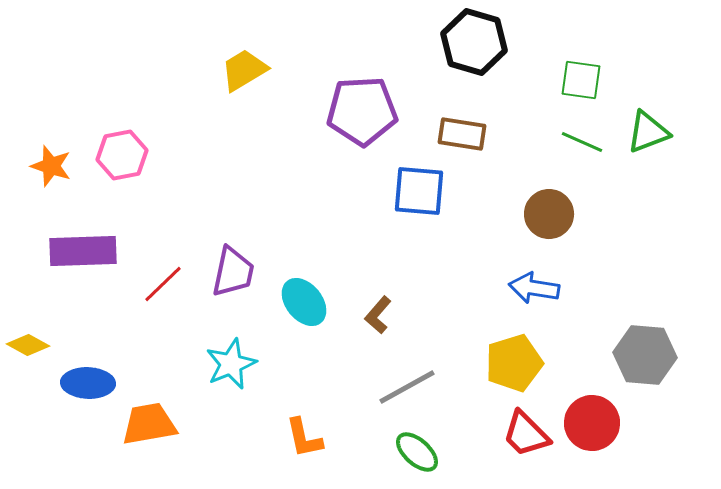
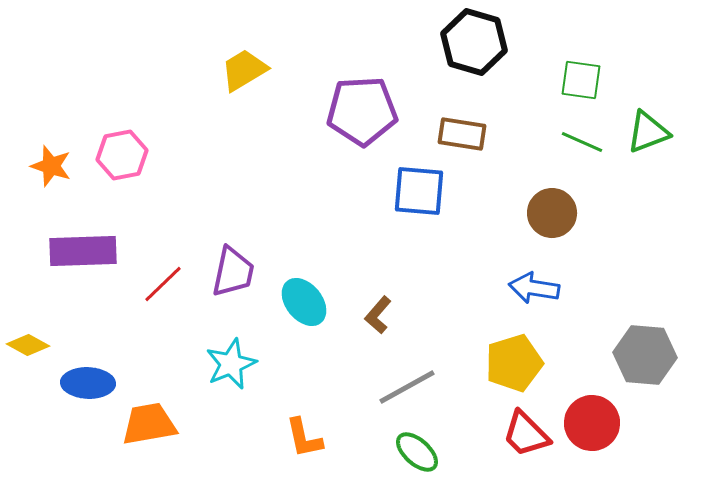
brown circle: moved 3 px right, 1 px up
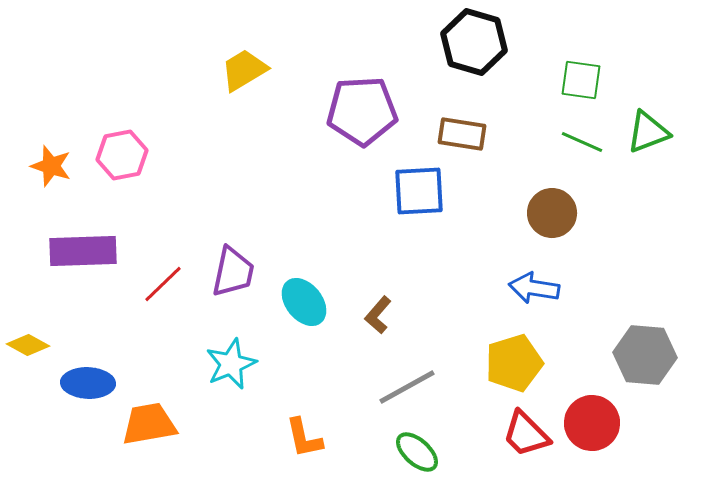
blue square: rotated 8 degrees counterclockwise
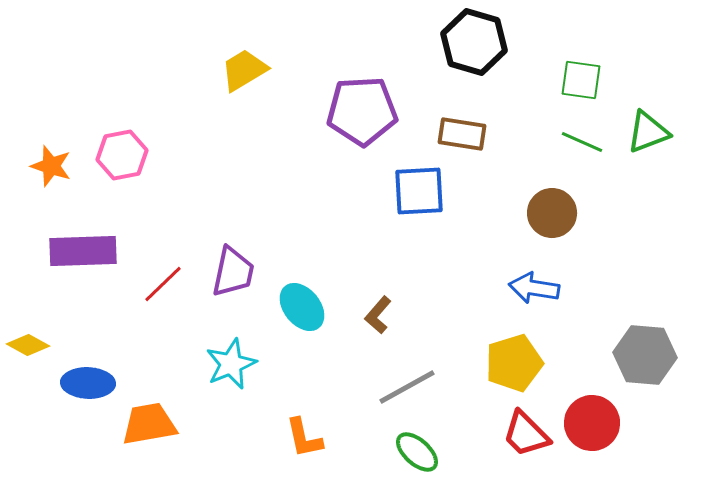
cyan ellipse: moved 2 px left, 5 px down
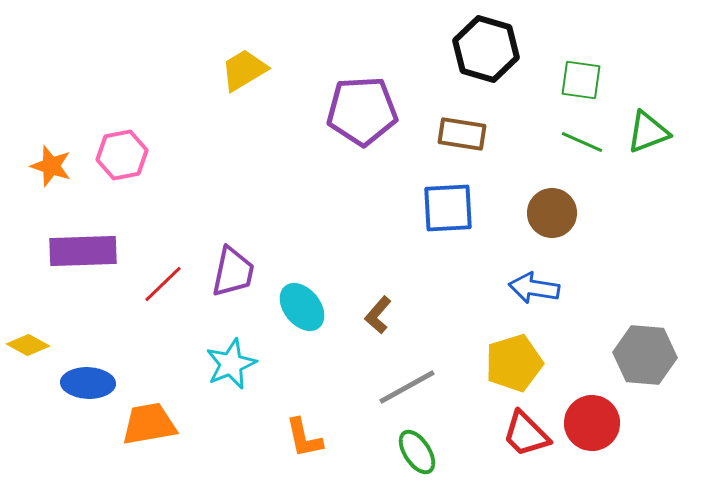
black hexagon: moved 12 px right, 7 px down
blue square: moved 29 px right, 17 px down
green ellipse: rotated 15 degrees clockwise
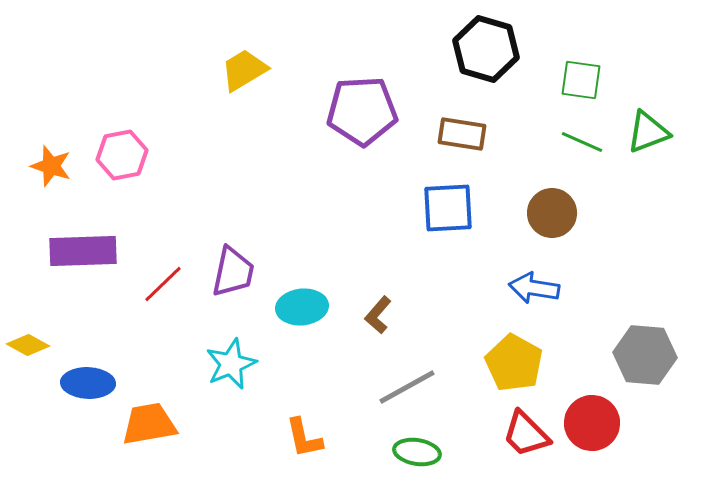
cyan ellipse: rotated 57 degrees counterclockwise
yellow pentagon: rotated 26 degrees counterclockwise
green ellipse: rotated 48 degrees counterclockwise
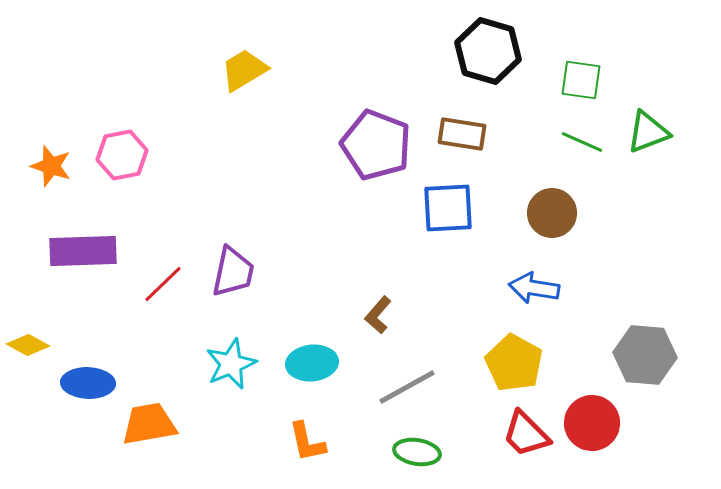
black hexagon: moved 2 px right, 2 px down
purple pentagon: moved 14 px right, 34 px down; rotated 24 degrees clockwise
cyan ellipse: moved 10 px right, 56 px down
orange L-shape: moved 3 px right, 4 px down
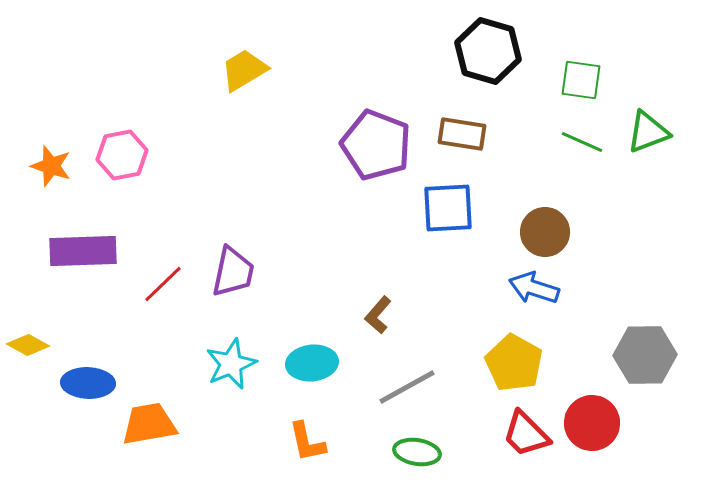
brown circle: moved 7 px left, 19 px down
blue arrow: rotated 9 degrees clockwise
gray hexagon: rotated 6 degrees counterclockwise
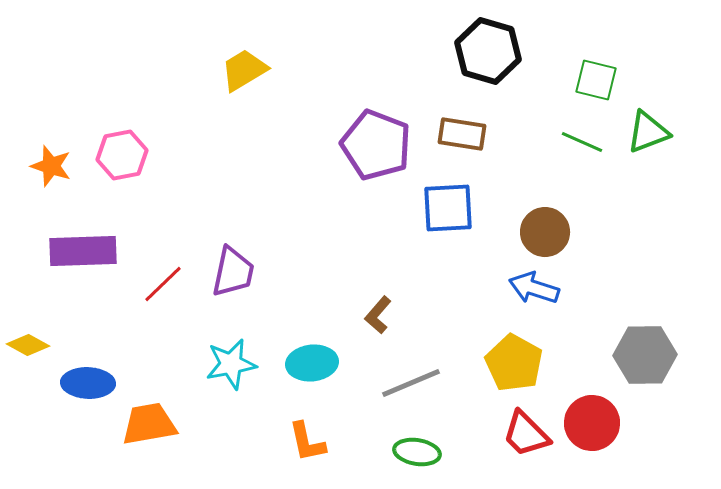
green square: moved 15 px right; rotated 6 degrees clockwise
cyan star: rotated 12 degrees clockwise
gray line: moved 4 px right, 4 px up; rotated 6 degrees clockwise
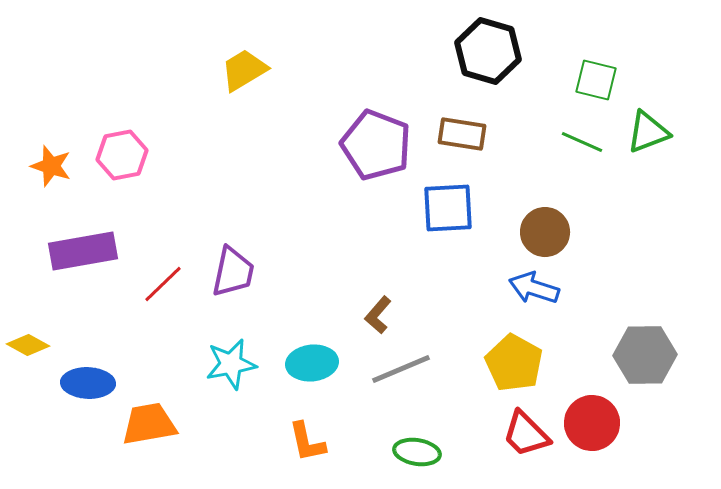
purple rectangle: rotated 8 degrees counterclockwise
gray line: moved 10 px left, 14 px up
